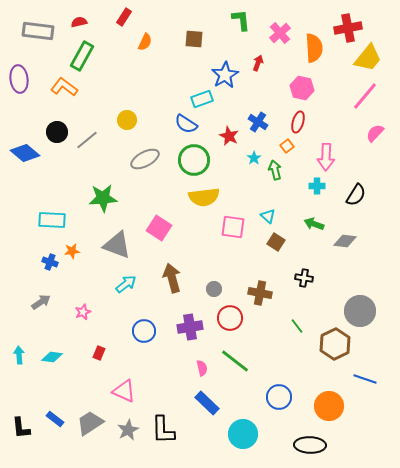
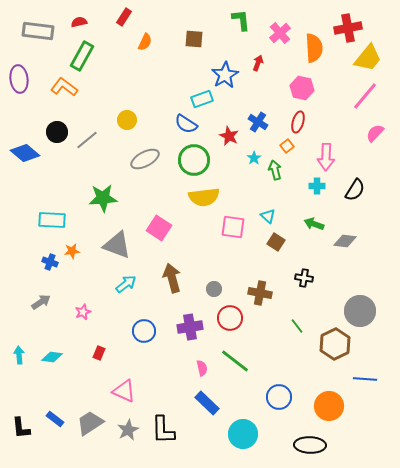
black semicircle at (356, 195): moved 1 px left, 5 px up
blue line at (365, 379): rotated 15 degrees counterclockwise
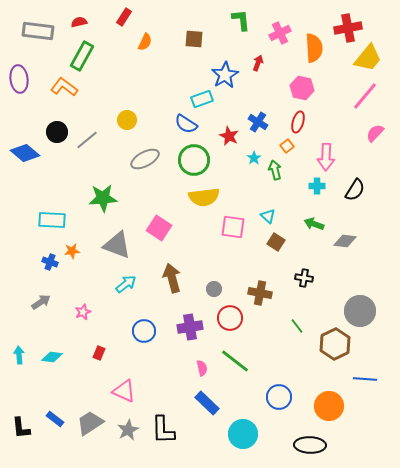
pink cross at (280, 33): rotated 15 degrees clockwise
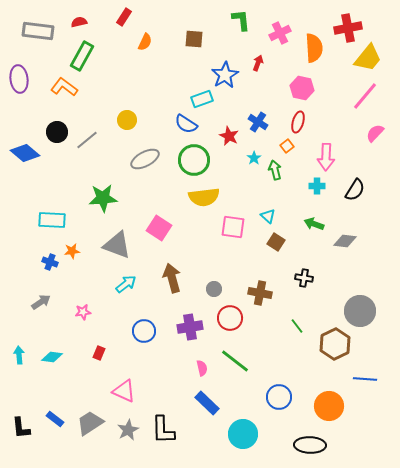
pink star at (83, 312): rotated 14 degrees clockwise
